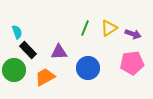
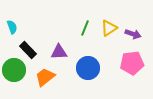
cyan semicircle: moved 5 px left, 5 px up
orange trapezoid: rotated 10 degrees counterclockwise
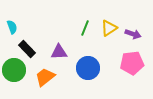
black rectangle: moved 1 px left, 1 px up
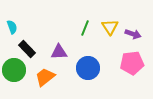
yellow triangle: moved 1 px right, 1 px up; rotated 30 degrees counterclockwise
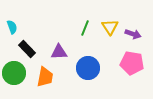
pink pentagon: rotated 15 degrees clockwise
green circle: moved 3 px down
orange trapezoid: rotated 140 degrees clockwise
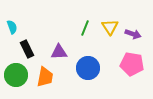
black rectangle: rotated 18 degrees clockwise
pink pentagon: moved 1 px down
green circle: moved 2 px right, 2 px down
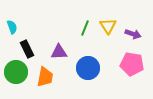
yellow triangle: moved 2 px left, 1 px up
green circle: moved 3 px up
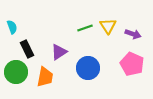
green line: rotated 49 degrees clockwise
purple triangle: rotated 30 degrees counterclockwise
pink pentagon: rotated 15 degrees clockwise
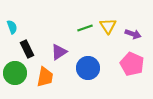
green circle: moved 1 px left, 1 px down
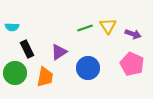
cyan semicircle: rotated 112 degrees clockwise
